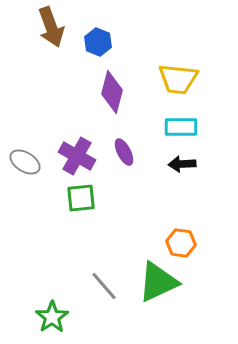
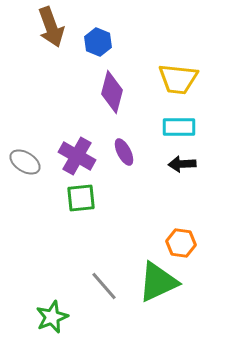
cyan rectangle: moved 2 px left
green star: rotated 12 degrees clockwise
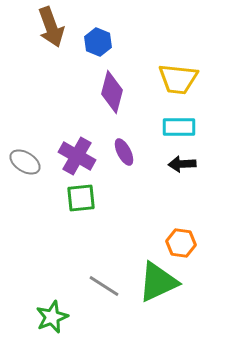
gray line: rotated 16 degrees counterclockwise
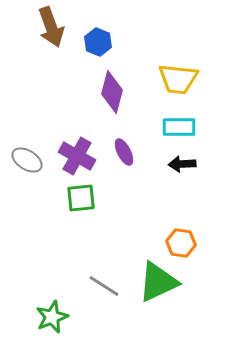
gray ellipse: moved 2 px right, 2 px up
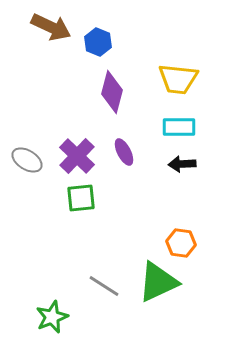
brown arrow: rotated 45 degrees counterclockwise
purple cross: rotated 15 degrees clockwise
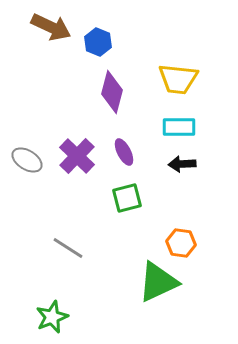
green square: moved 46 px right; rotated 8 degrees counterclockwise
gray line: moved 36 px left, 38 px up
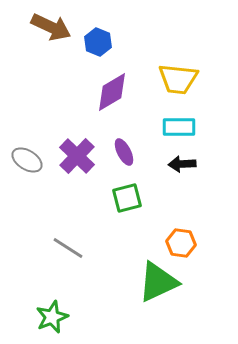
purple diamond: rotated 45 degrees clockwise
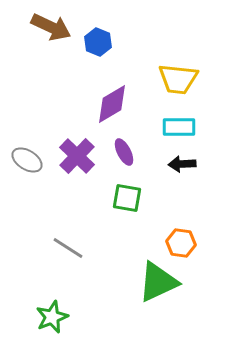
purple diamond: moved 12 px down
green square: rotated 24 degrees clockwise
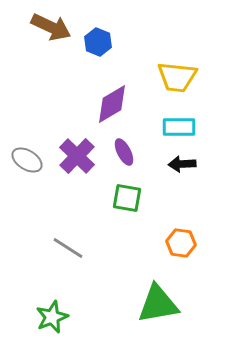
yellow trapezoid: moved 1 px left, 2 px up
green triangle: moved 22 px down; rotated 15 degrees clockwise
